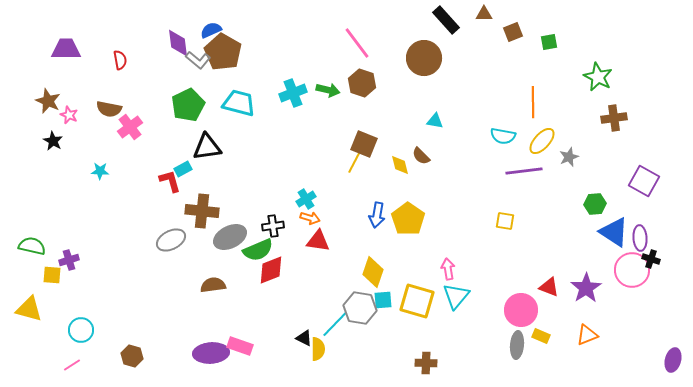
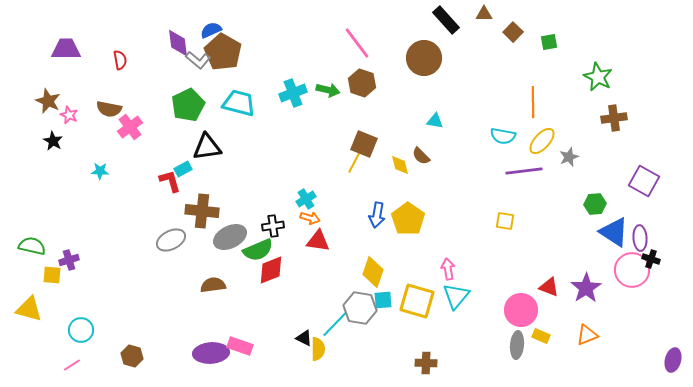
brown square at (513, 32): rotated 24 degrees counterclockwise
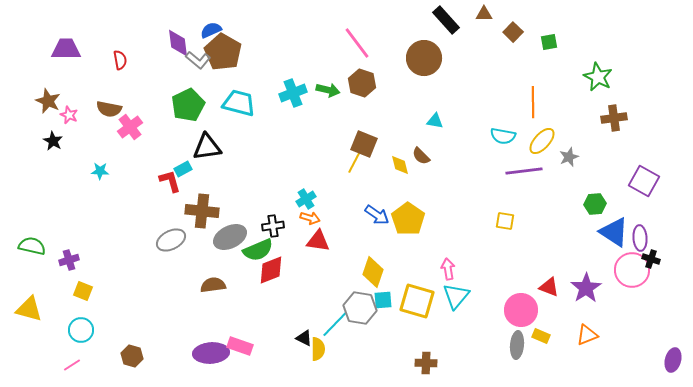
blue arrow at (377, 215): rotated 65 degrees counterclockwise
yellow square at (52, 275): moved 31 px right, 16 px down; rotated 18 degrees clockwise
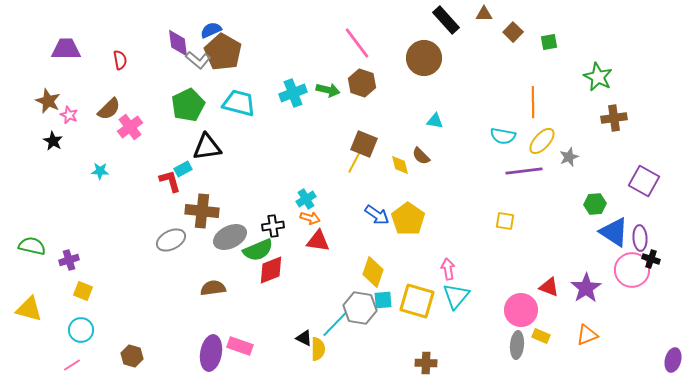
brown semicircle at (109, 109): rotated 55 degrees counterclockwise
brown semicircle at (213, 285): moved 3 px down
purple ellipse at (211, 353): rotated 76 degrees counterclockwise
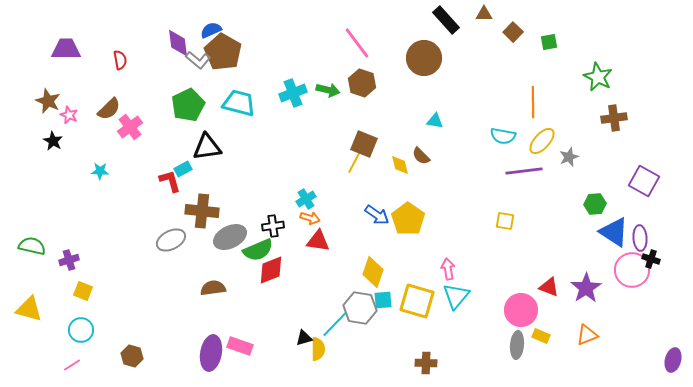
black triangle at (304, 338): rotated 42 degrees counterclockwise
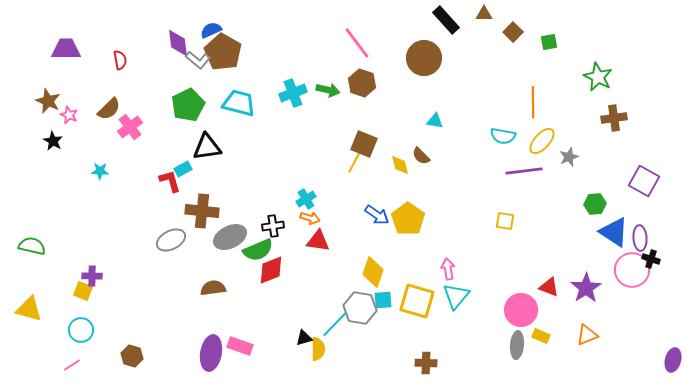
purple cross at (69, 260): moved 23 px right, 16 px down; rotated 18 degrees clockwise
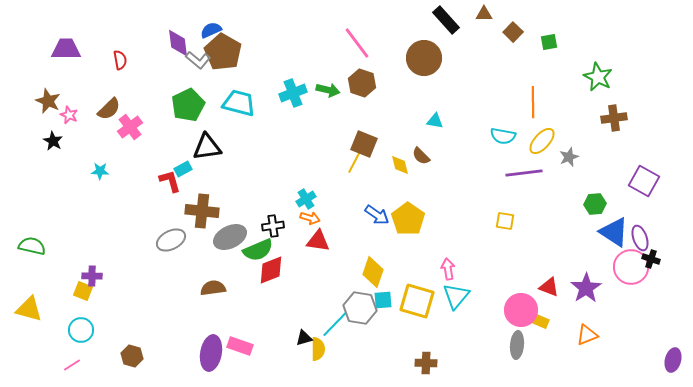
purple line at (524, 171): moved 2 px down
purple ellipse at (640, 238): rotated 15 degrees counterclockwise
pink circle at (632, 270): moved 1 px left, 3 px up
yellow rectangle at (541, 336): moved 1 px left, 15 px up
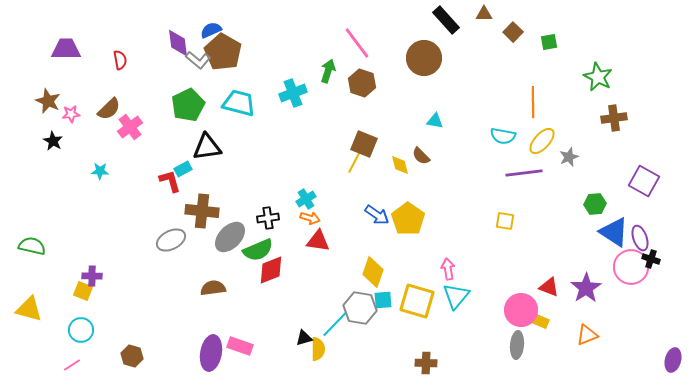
green arrow at (328, 90): moved 19 px up; rotated 85 degrees counterclockwise
pink star at (69, 115): moved 2 px right, 1 px up; rotated 30 degrees counterclockwise
black cross at (273, 226): moved 5 px left, 8 px up
gray ellipse at (230, 237): rotated 20 degrees counterclockwise
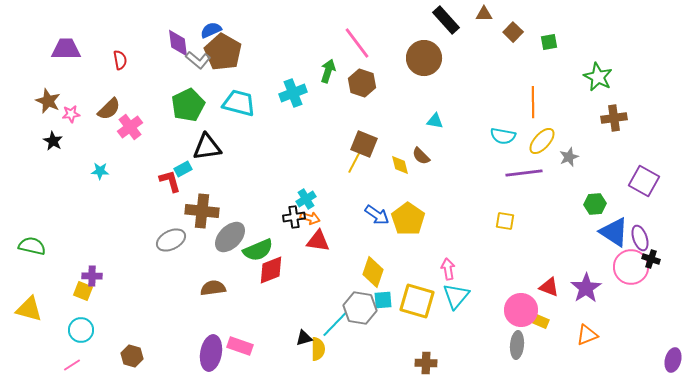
black cross at (268, 218): moved 26 px right, 1 px up
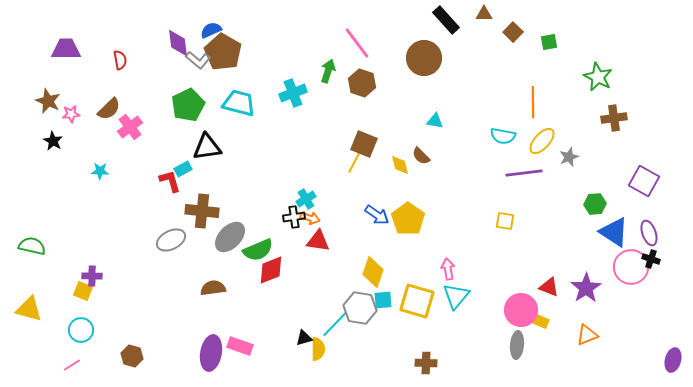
purple ellipse at (640, 238): moved 9 px right, 5 px up
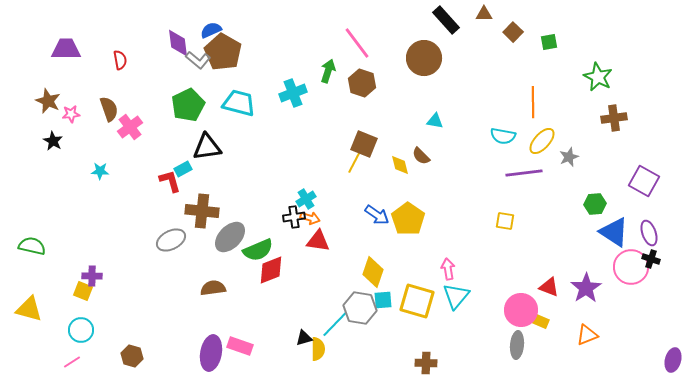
brown semicircle at (109, 109): rotated 65 degrees counterclockwise
pink line at (72, 365): moved 3 px up
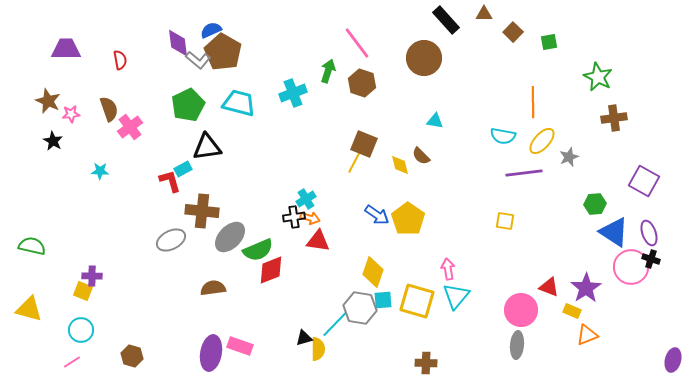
yellow rectangle at (540, 321): moved 32 px right, 10 px up
